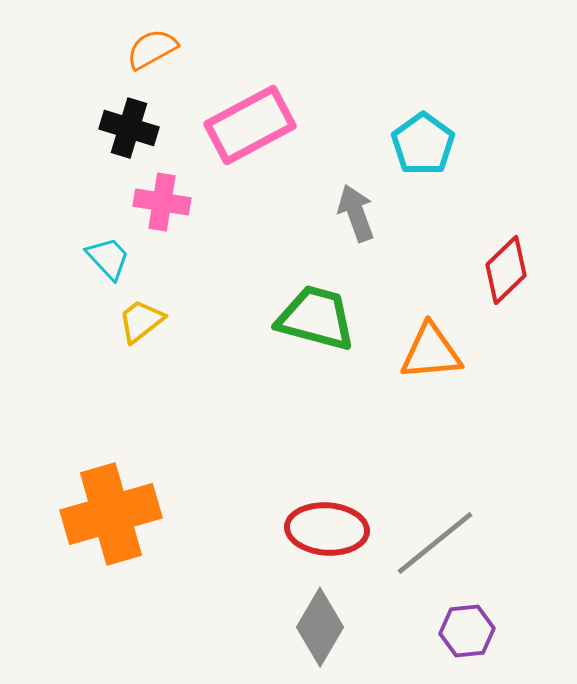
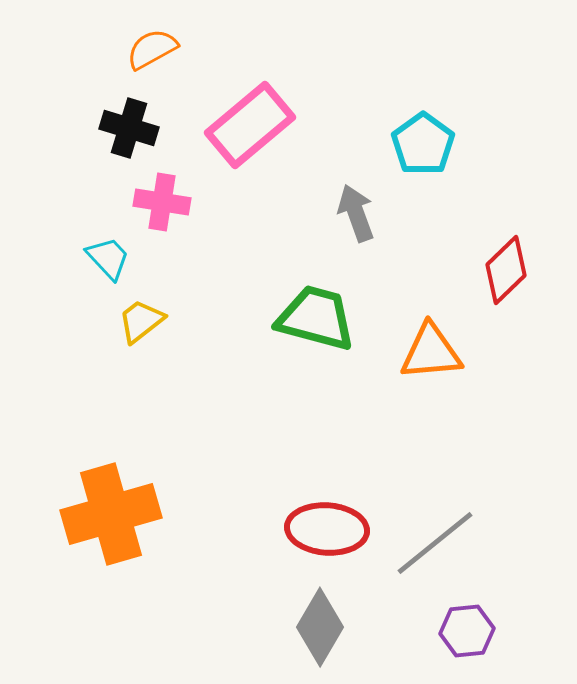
pink rectangle: rotated 12 degrees counterclockwise
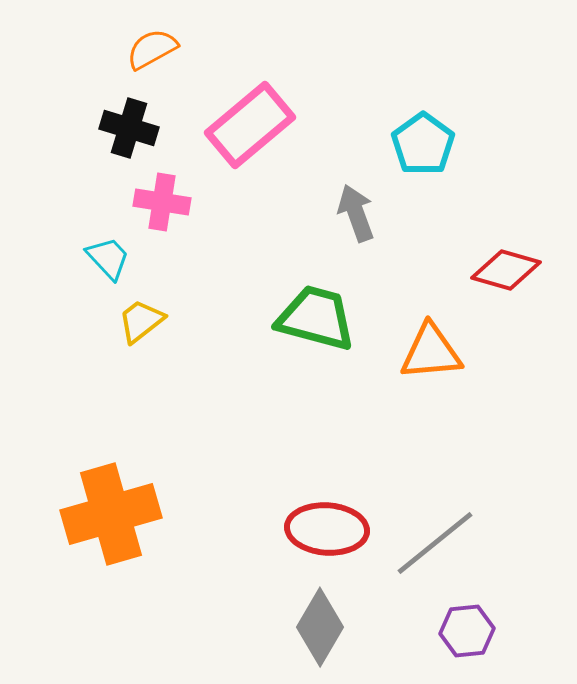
red diamond: rotated 60 degrees clockwise
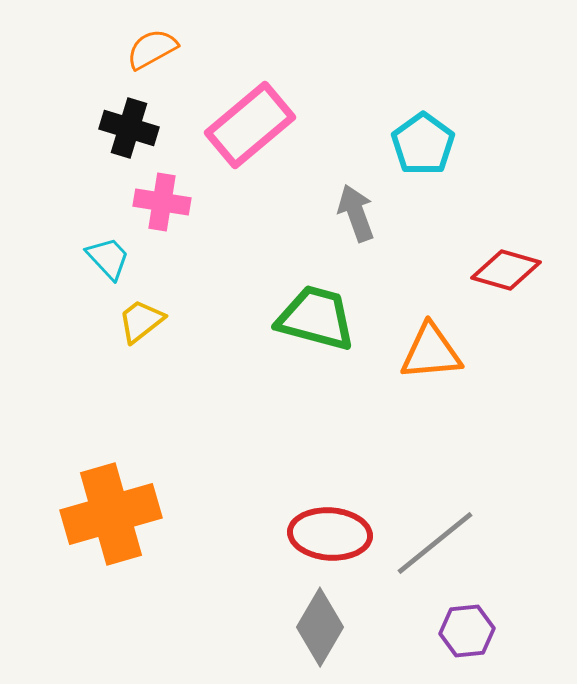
red ellipse: moved 3 px right, 5 px down
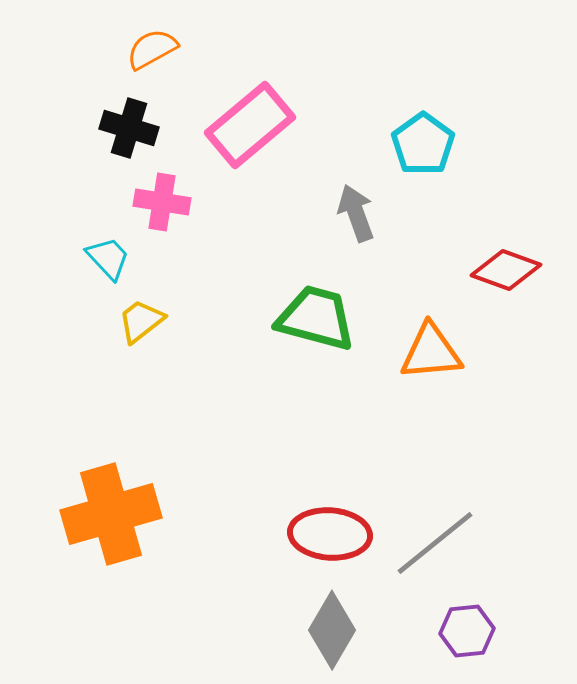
red diamond: rotated 4 degrees clockwise
gray diamond: moved 12 px right, 3 px down
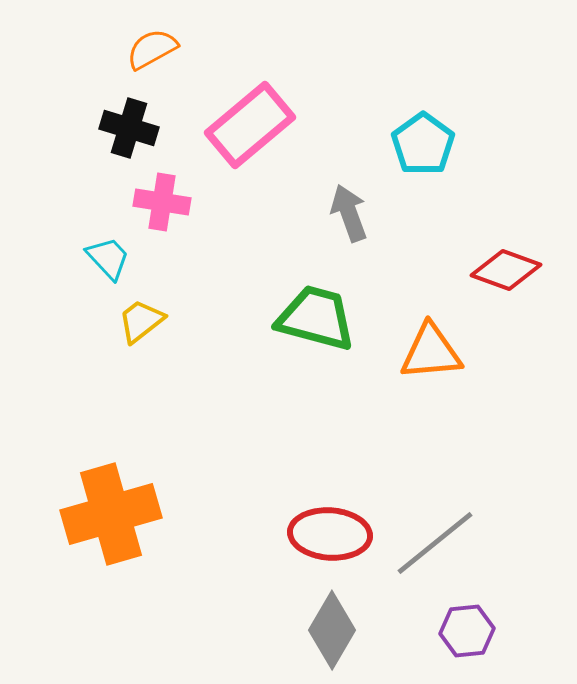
gray arrow: moved 7 px left
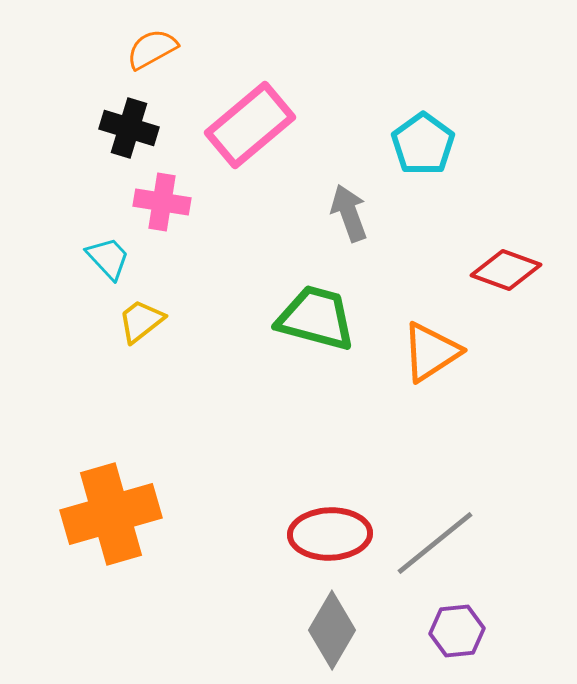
orange triangle: rotated 28 degrees counterclockwise
red ellipse: rotated 6 degrees counterclockwise
purple hexagon: moved 10 px left
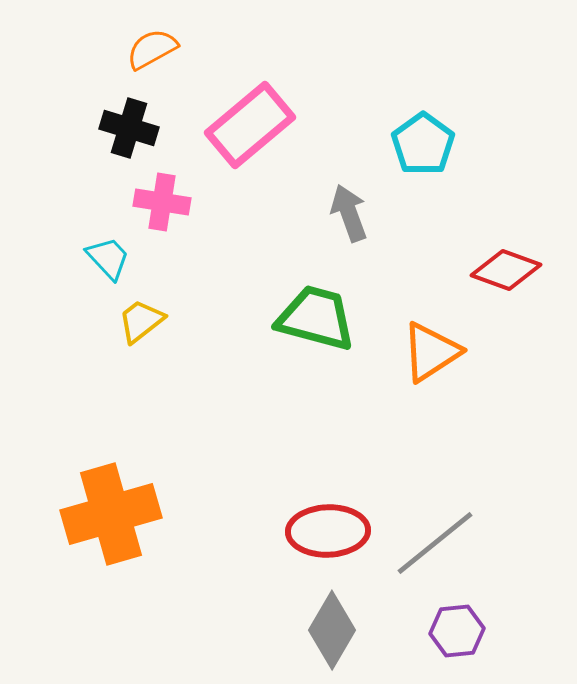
red ellipse: moved 2 px left, 3 px up
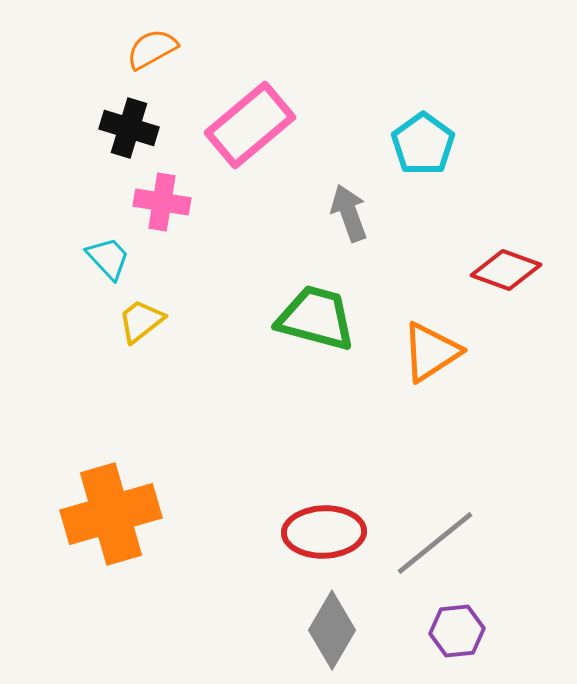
red ellipse: moved 4 px left, 1 px down
